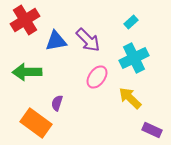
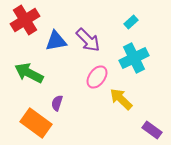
green arrow: moved 2 px right, 1 px down; rotated 28 degrees clockwise
yellow arrow: moved 9 px left, 1 px down
purple rectangle: rotated 12 degrees clockwise
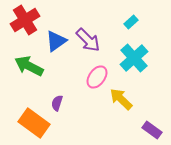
blue triangle: rotated 25 degrees counterclockwise
cyan cross: rotated 16 degrees counterclockwise
green arrow: moved 7 px up
orange rectangle: moved 2 px left
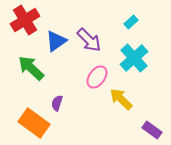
purple arrow: moved 1 px right
green arrow: moved 2 px right, 2 px down; rotated 16 degrees clockwise
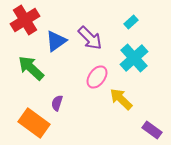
purple arrow: moved 1 px right, 2 px up
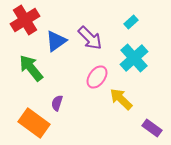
green arrow: rotated 8 degrees clockwise
purple rectangle: moved 2 px up
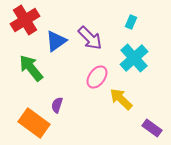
cyan rectangle: rotated 24 degrees counterclockwise
purple semicircle: moved 2 px down
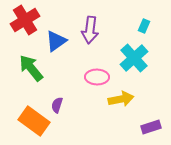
cyan rectangle: moved 13 px right, 4 px down
purple arrow: moved 8 px up; rotated 52 degrees clockwise
pink ellipse: rotated 55 degrees clockwise
yellow arrow: rotated 125 degrees clockwise
orange rectangle: moved 2 px up
purple rectangle: moved 1 px left, 1 px up; rotated 54 degrees counterclockwise
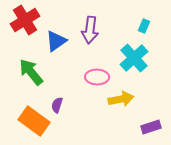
green arrow: moved 4 px down
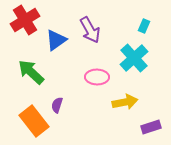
purple arrow: rotated 36 degrees counterclockwise
blue triangle: moved 1 px up
green arrow: rotated 8 degrees counterclockwise
yellow arrow: moved 4 px right, 3 px down
orange rectangle: rotated 16 degrees clockwise
